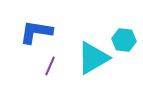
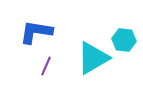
purple line: moved 4 px left
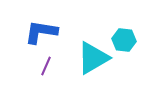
blue L-shape: moved 5 px right
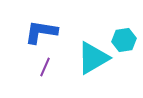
cyan hexagon: rotated 15 degrees counterclockwise
purple line: moved 1 px left, 1 px down
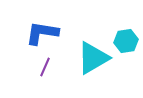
blue L-shape: moved 1 px right, 1 px down
cyan hexagon: moved 2 px right, 1 px down
